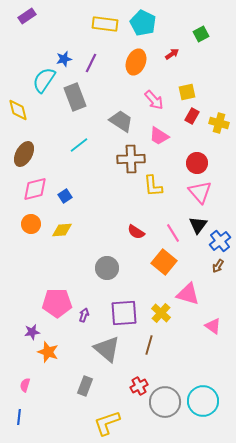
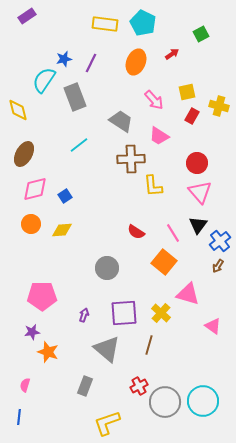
yellow cross at (219, 123): moved 17 px up
pink pentagon at (57, 303): moved 15 px left, 7 px up
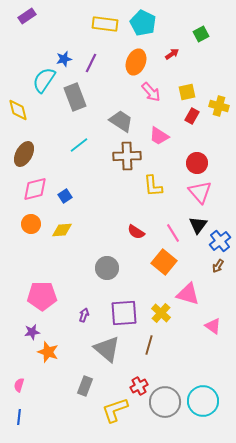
pink arrow at (154, 100): moved 3 px left, 8 px up
brown cross at (131, 159): moved 4 px left, 3 px up
pink semicircle at (25, 385): moved 6 px left
yellow L-shape at (107, 423): moved 8 px right, 13 px up
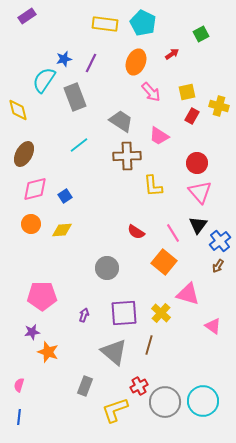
gray triangle at (107, 349): moved 7 px right, 3 px down
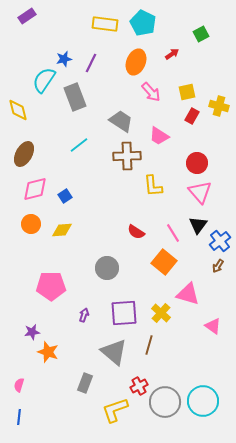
pink pentagon at (42, 296): moved 9 px right, 10 px up
gray rectangle at (85, 386): moved 3 px up
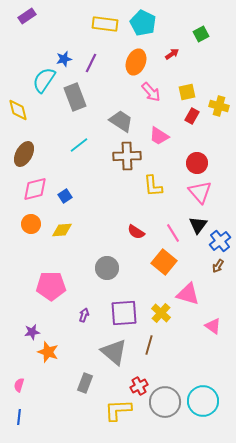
yellow L-shape at (115, 410): moved 3 px right; rotated 16 degrees clockwise
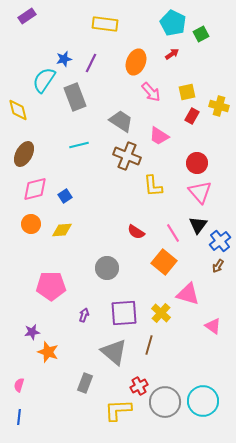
cyan pentagon at (143, 23): moved 30 px right
cyan line at (79, 145): rotated 24 degrees clockwise
brown cross at (127, 156): rotated 24 degrees clockwise
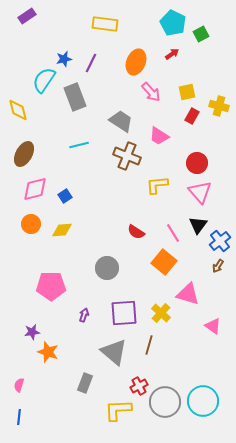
yellow L-shape at (153, 186): moved 4 px right, 1 px up; rotated 90 degrees clockwise
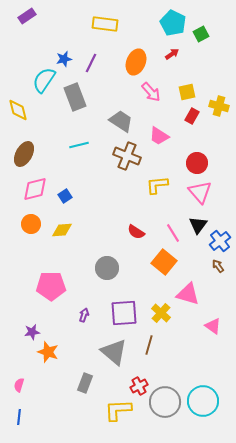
brown arrow at (218, 266): rotated 112 degrees clockwise
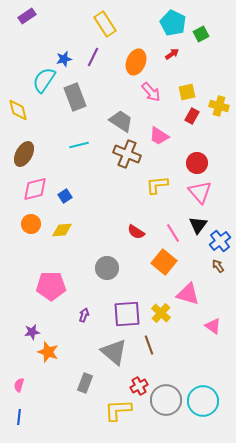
yellow rectangle at (105, 24): rotated 50 degrees clockwise
purple line at (91, 63): moved 2 px right, 6 px up
brown cross at (127, 156): moved 2 px up
purple square at (124, 313): moved 3 px right, 1 px down
brown line at (149, 345): rotated 36 degrees counterclockwise
gray circle at (165, 402): moved 1 px right, 2 px up
